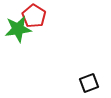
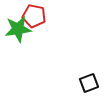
red pentagon: rotated 20 degrees counterclockwise
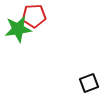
red pentagon: rotated 15 degrees counterclockwise
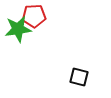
black square: moved 10 px left, 6 px up; rotated 36 degrees clockwise
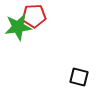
green star: moved 2 px up
